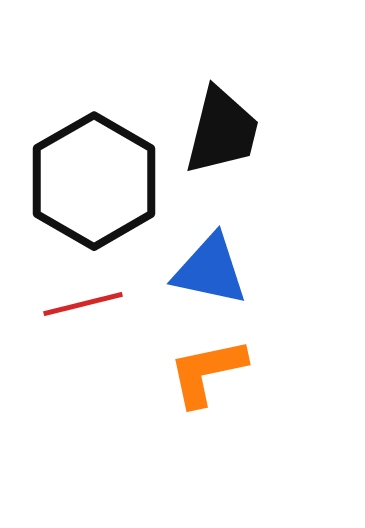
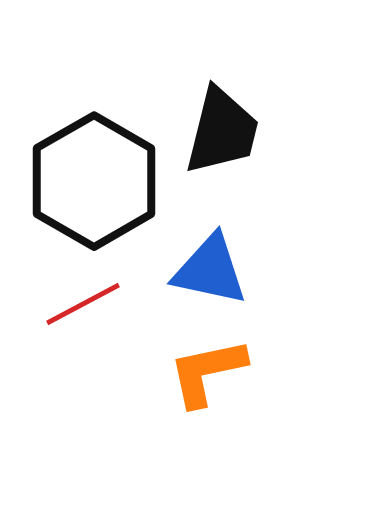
red line: rotated 14 degrees counterclockwise
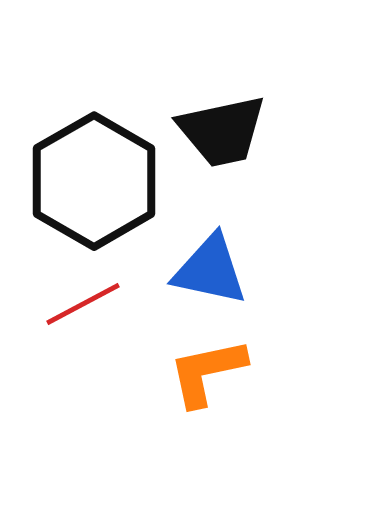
black trapezoid: rotated 64 degrees clockwise
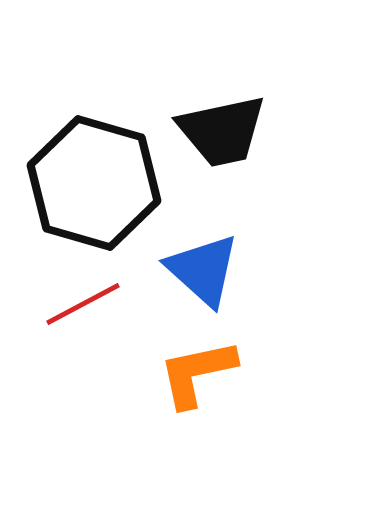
black hexagon: moved 2 px down; rotated 14 degrees counterclockwise
blue triangle: moved 7 px left; rotated 30 degrees clockwise
orange L-shape: moved 10 px left, 1 px down
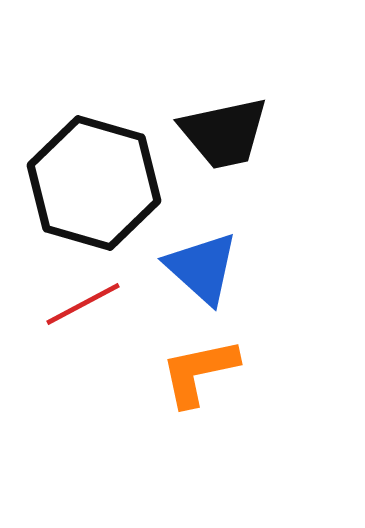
black trapezoid: moved 2 px right, 2 px down
blue triangle: moved 1 px left, 2 px up
orange L-shape: moved 2 px right, 1 px up
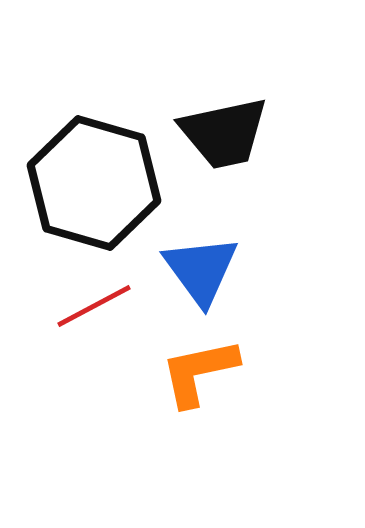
blue triangle: moved 1 px left, 2 px down; rotated 12 degrees clockwise
red line: moved 11 px right, 2 px down
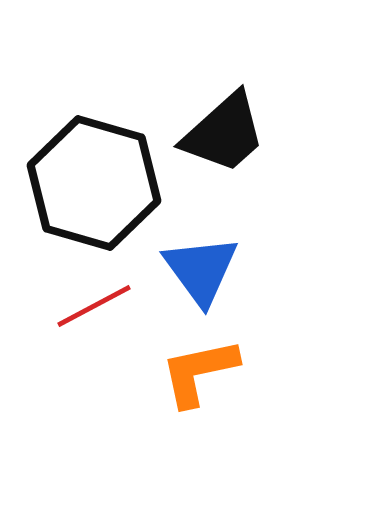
black trapezoid: rotated 30 degrees counterclockwise
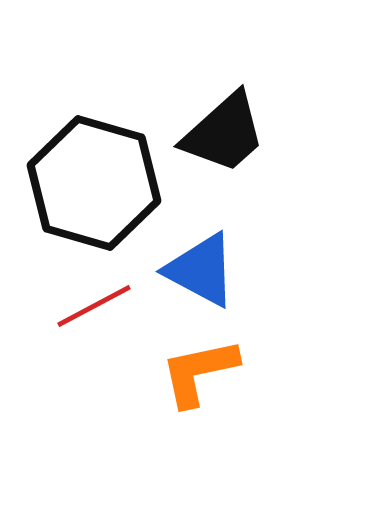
blue triangle: rotated 26 degrees counterclockwise
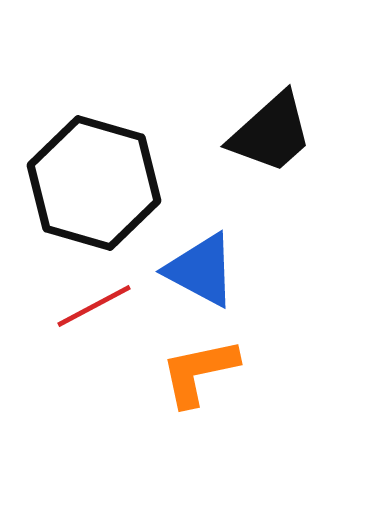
black trapezoid: moved 47 px right
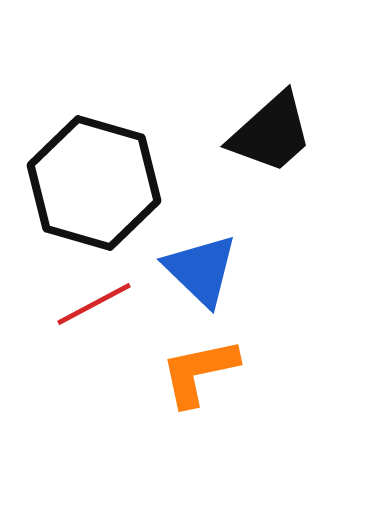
blue triangle: rotated 16 degrees clockwise
red line: moved 2 px up
